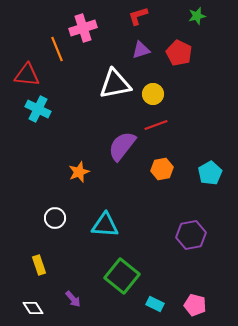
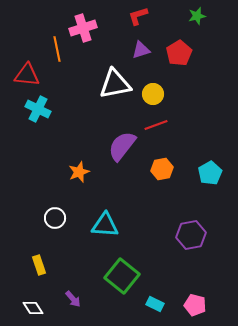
orange line: rotated 10 degrees clockwise
red pentagon: rotated 15 degrees clockwise
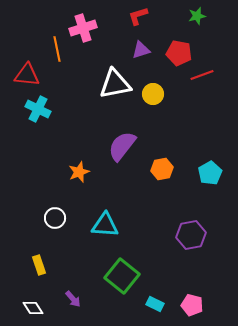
red pentagon: rotated 30 degrees counterclockwise
red line: moved 46 px right, 50 px up
pink pentagon: moved 3 px left
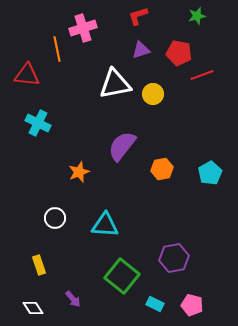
cyan cross: moved 14 px down
purple hexagon: moved 17 px left, 23 px down
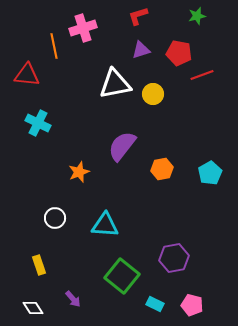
orange line: moved 3 px left, 3 px up
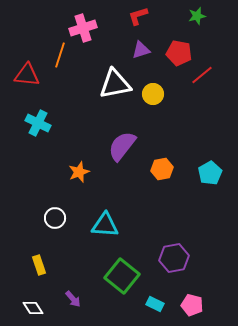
orange line: moved 6 px right, 9 px down; rotated 30 degrees clockwise
red line: rotated 20 degrees counterclockwise
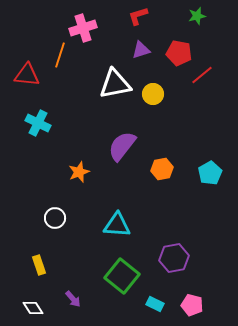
cyan triangle: moved 12 px right
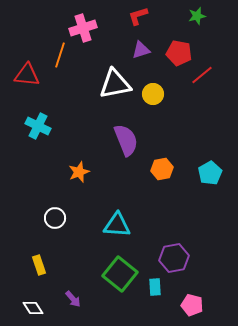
cyan cross: moved 3 px down
purple semicircle: moved 4 px right, 6 px up; rotated 120 degrees clockwise
green square: moved 2 px left, 2 px up
cyan rectangle: moved 17 px up; rotated 60 degrees clockwise
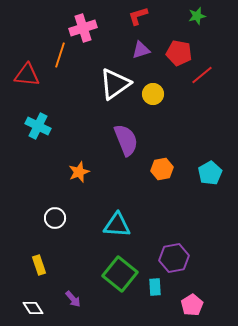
white triangle: rotated 24 degrees counterclockwise
pink pentagon: rotated 25 degrees clockwise
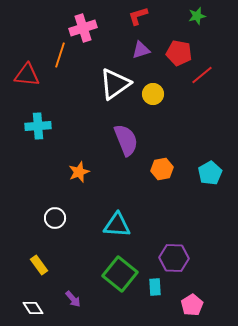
cyan cross: rotated 30 degrees counterclockwise
purple hexagon: rotated 12 degrees clockwise
yellow rectangle: rotated 18 degrees counterclockwise
